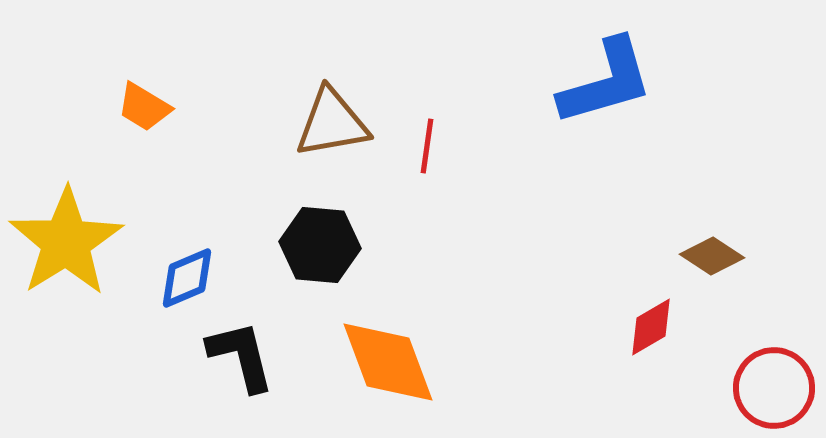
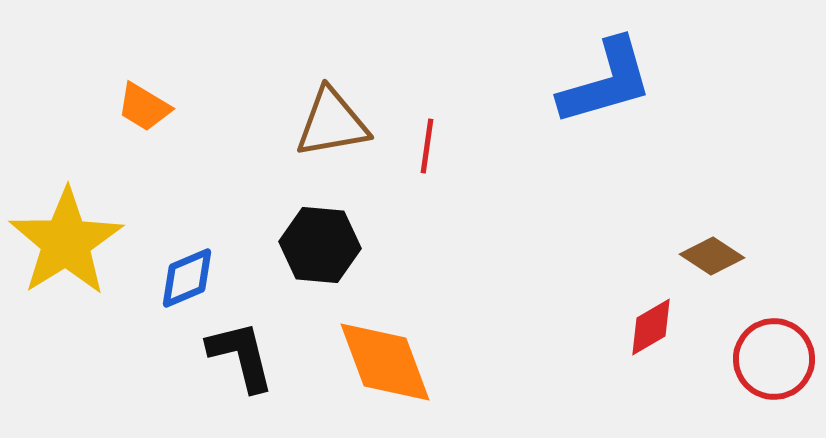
orange diamond: moved 3 px left
red circle: moved 29 px up
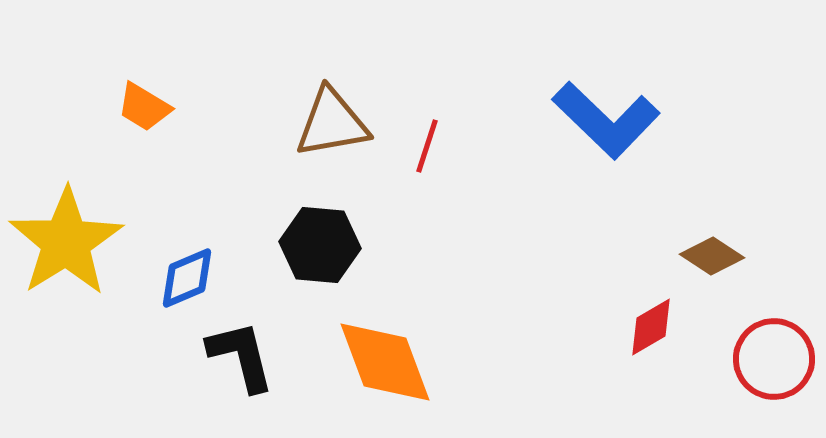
blue L-shape: moved 38 px down; rotated 60 degrees clockwise
red line: rotated 10 degrees clockwise
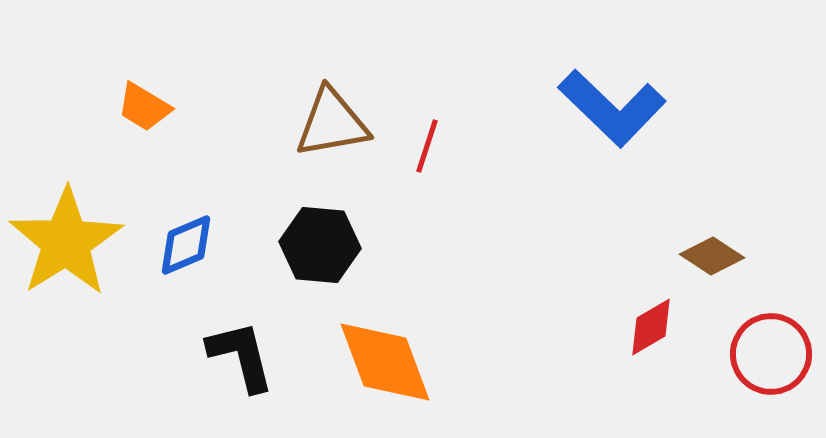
blue L-shape: moved 6 px right, 12 px up
blue diamond: moved 1 px left, 33 px up
red circle: moved 3 px left, 5 px up
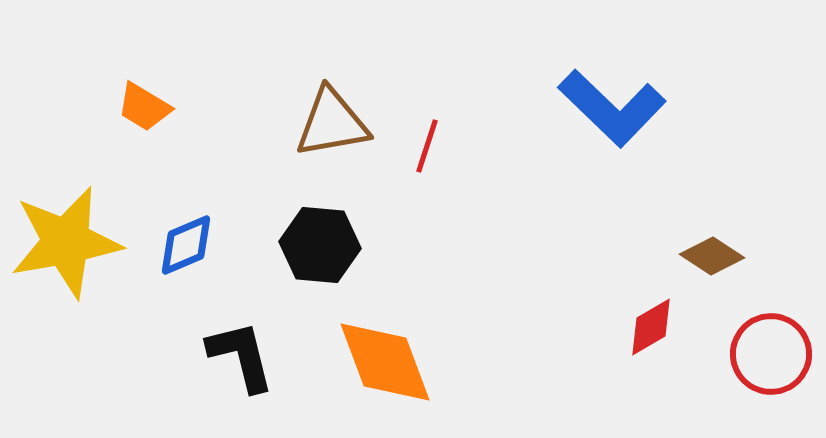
yellow star: rotated 22 degrees clockwise
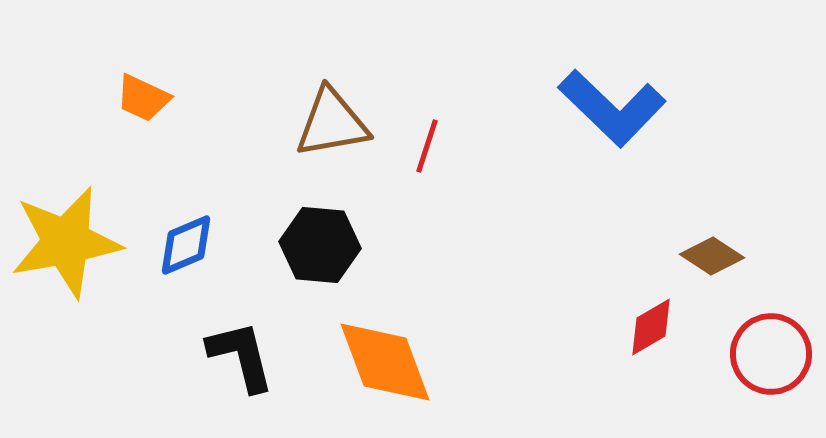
orange trapezoid: moved 1 px left, 9 px up; rotated 6 degrees counterclockwise
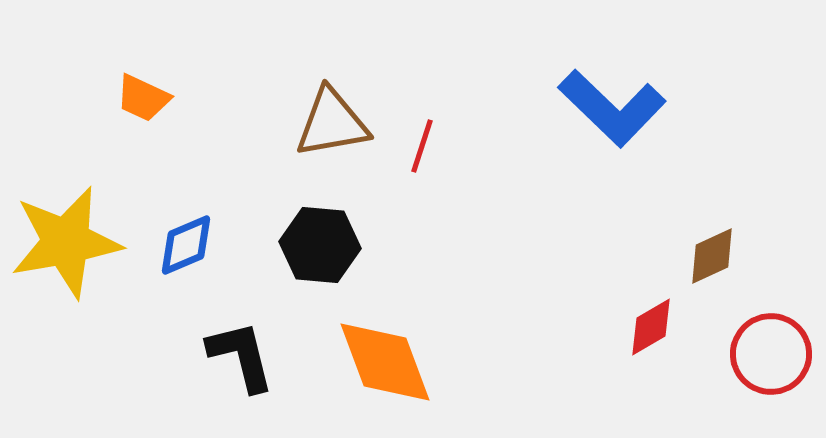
red line: moved 5 px left
brown diamond: rotated 58 degrees counterclockwise
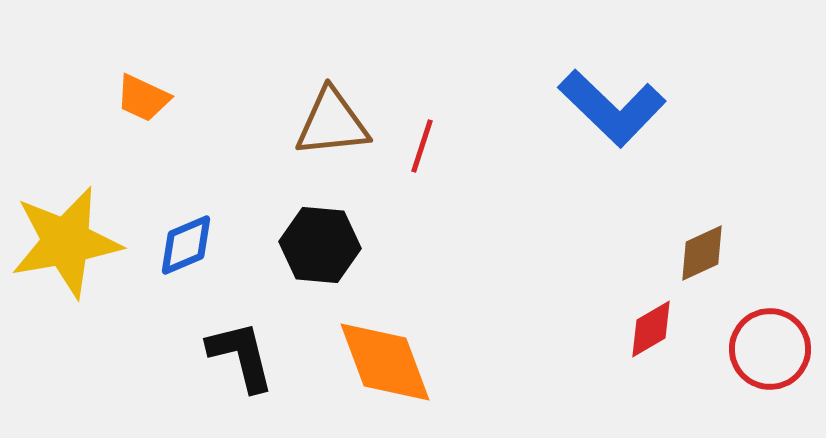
brown triangle: rotated 4 degrees clockwise
brown diamond: moved 10 px left, 3 px up
red diamond: moved 2 px down
red circle: moved 1 px left, 5 px up
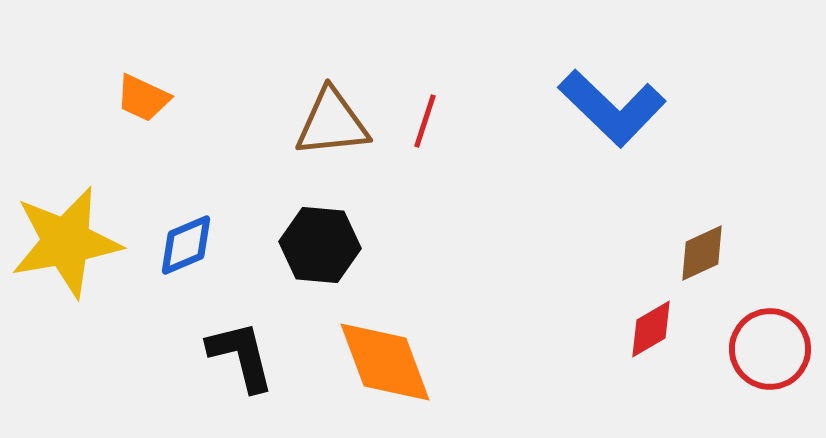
red line: moved 3 px right, 25 px up
